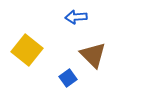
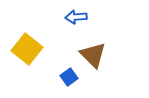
yellow square: moved 1 px up
blue square: moved 1 px right, 1 px up
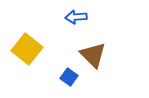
blue square: rotated 18 degrees counterclockwise
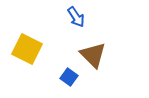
blue arrow: rotated 120 degrees counterclockwise
yellow square: rotated 12 degrees counterclockwise
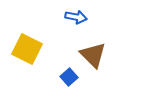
blue arrow: rotated 45 degrees counterclockwise
blue square: rotated 12 degrees clockwise
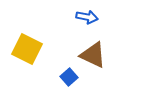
blue arrow: moved 11 px right
brown triangle: rotated 20 degrees counterclockwise
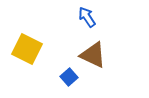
blue arrow: rotated 135 degrees counterclockwise
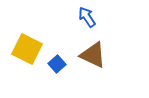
blue square: moved 12 px left, 13 px up
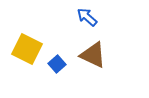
blue arrow: rotated 15 degrees counterclockwise
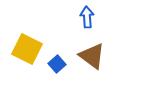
blue arrow: rotated 45 degrees clockwise
brown triangle: moved 1 px left, 1 px down; rotated 12 degrees clockwise
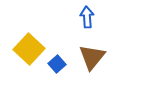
yellow square: moved 2 px right; rotated 16 degrees clockwise
brown triangle: moved 1 px down; rotated 32 degrees clockwise
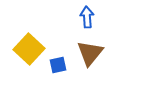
brown triangle: moved 2 px left, 4 px up
blue square: moved 1 px right, 1 px down; rotated 30 degrees clockwise
